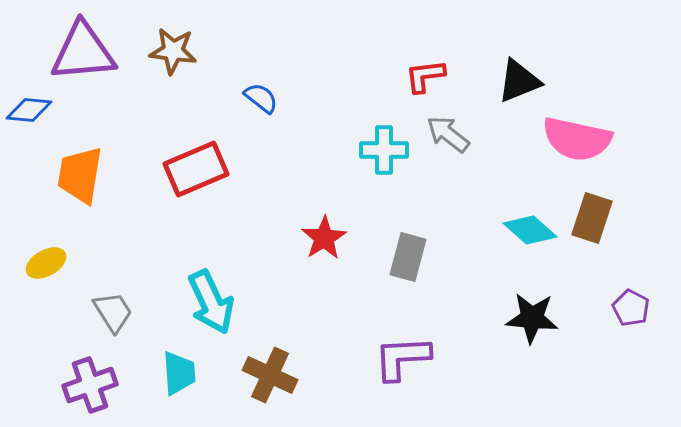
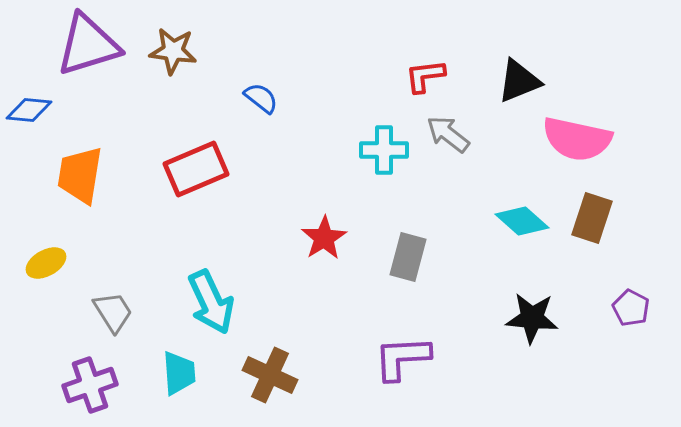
purple triangle: moved 5 px right, 7 px up; rotated 12 degrees counterclockwise
cyan diamond: moved 8 px left, 9 px up
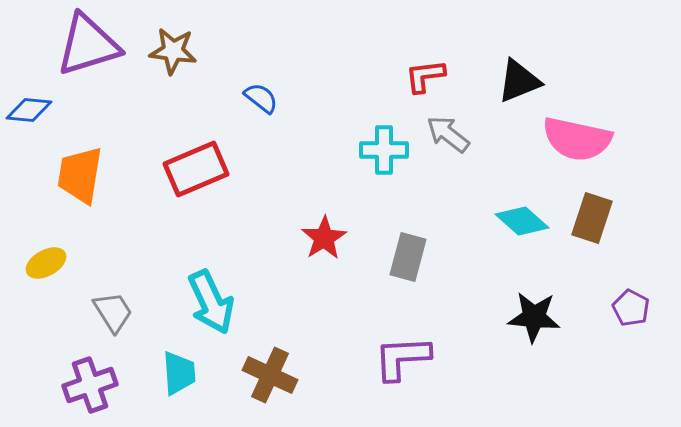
black star: moved 2 px right, 1 px up
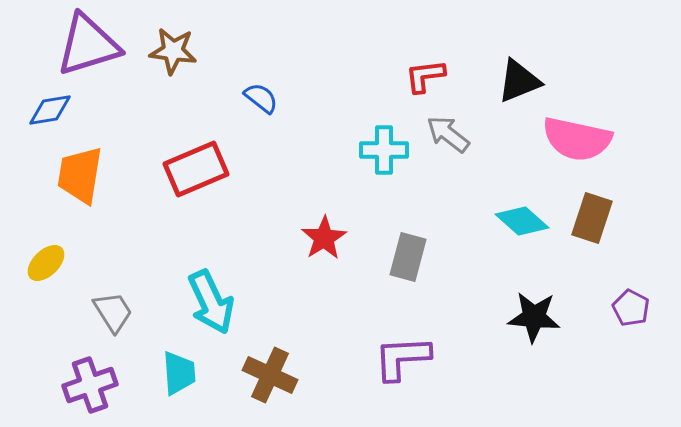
blue diamond: moved 21 px right; rotated 15 degrees counterclockwise
yellow ellipse: rotated 15 degrees counterclockwise
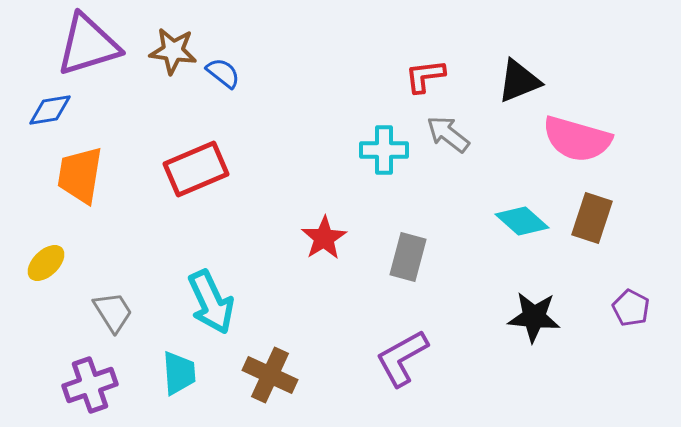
blue semicircle: moved 38 px left, 25 px up
pink semicircle: rotated 4 degrees clockwise
purple L-shape: rotated 26 degrees counterclockwise
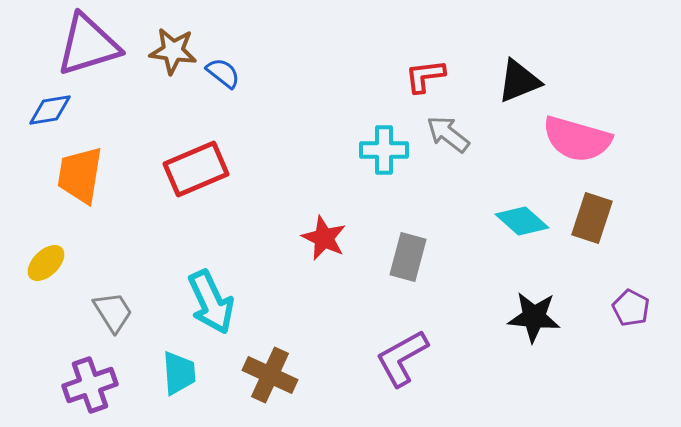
red star: rotated 15 degrees counterclockwise
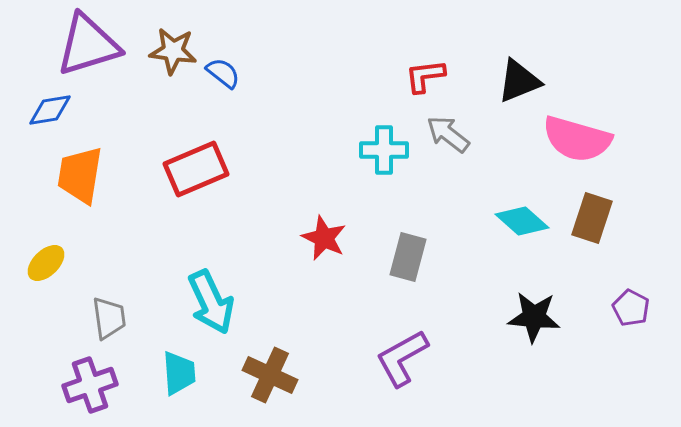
gray trapezoid: moved 4 px left, 6 px down; rotated 24 degrees clockwise
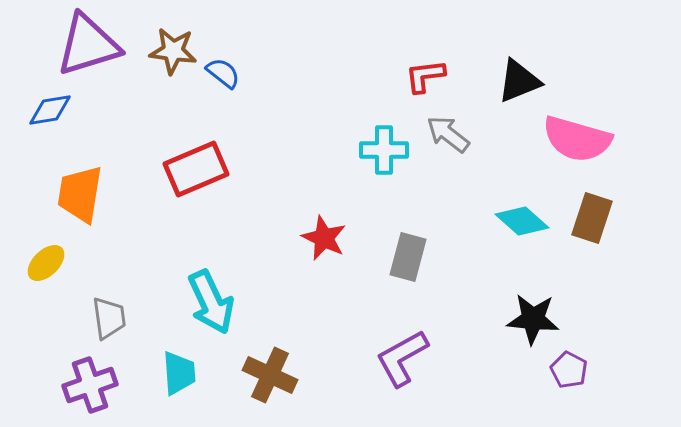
orange trapezoid: moved 19 px down
purple pentagon: moved 62 px left, 62 px down
black star: moved 1 px left, 2 px down
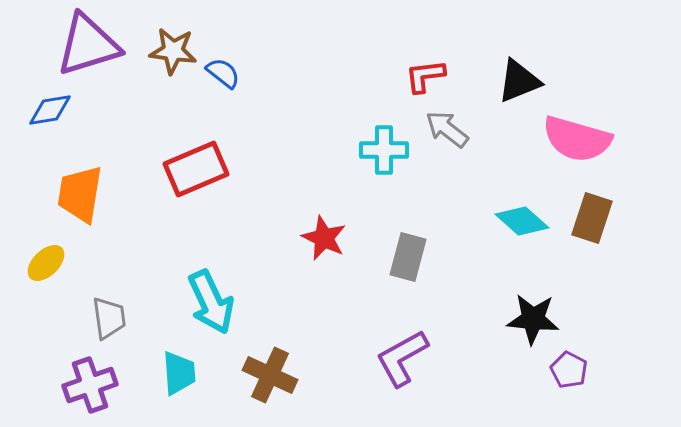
gray arrow: moved 1 px left, 5 px up
